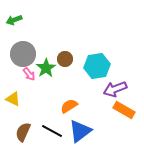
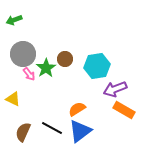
orange semicircle: moved 8 px right, 3 px down
black line: moved 3 px up
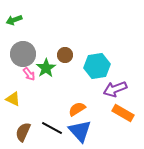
brown circle: moved 4 px up
orange rectangle: moved 1 px left, 3 px down
blue triangle: rotated 35 degrees counterclockwise
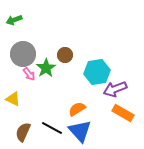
cyan hexagon: moved 6 px down
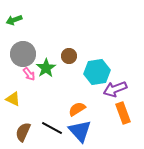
brown circle: moved 4 px right, 1 px down
orange rectangle: rotated 40 degrees clockwise
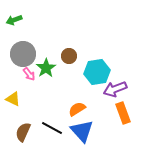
blue triangle: moved 2 px right
